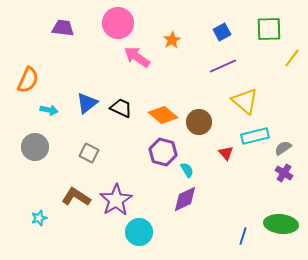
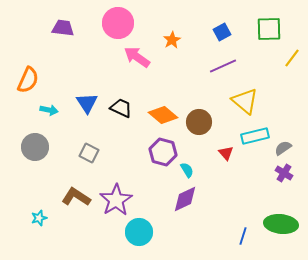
blue triangle: rotated 25 degrees counterclockwise
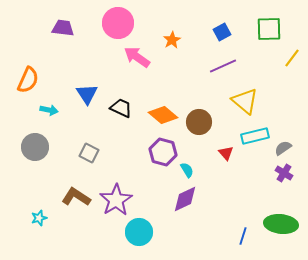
blue triangle: moved 9 px up
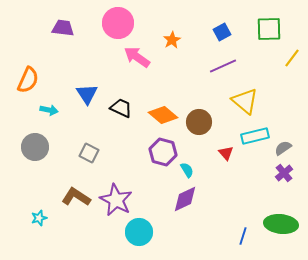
purple cross: rotated 18 degrees clockwise
purple star: rotated 12 degrees counterclockwise
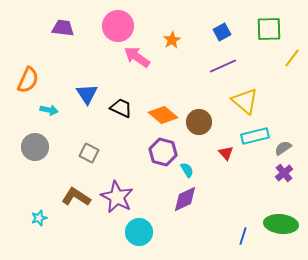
pink circle: moved 3 px down
purple star: moved 1 px right, 3 px up
